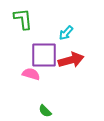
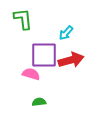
green semicircle: moved 6 px left, 9 px up; rotated 128 degrees clockwise
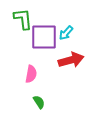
purple square: moved 18 px up
pink semicircle: rotated 84 degrees clockwise
green semicircle: rotated 64 degrees clockwise
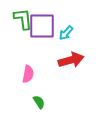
purple square: moved 2 px left, 11 px up
pink semicircle: moved 3 px left
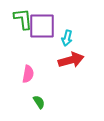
cyan arrow: moved 1 px right, 5 px down; rotated 28 degrees counterclockwise
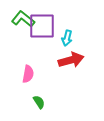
green L-shape: rotated 45 degrees counterclockwise
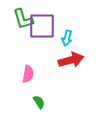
green L-shape: rotated 145 degrees counterclockwise
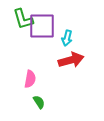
pink semicircle: moved 2 px right, 5 px down
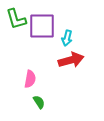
green L-shape: moved 7 px left
